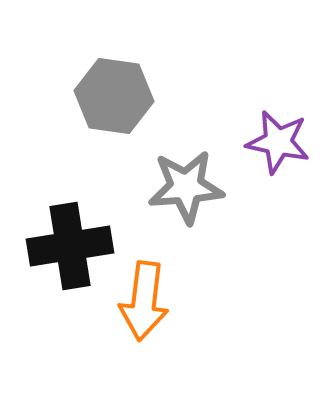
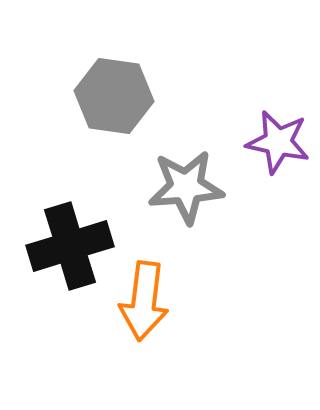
black cross: rotated 8 degrees counterclockwise
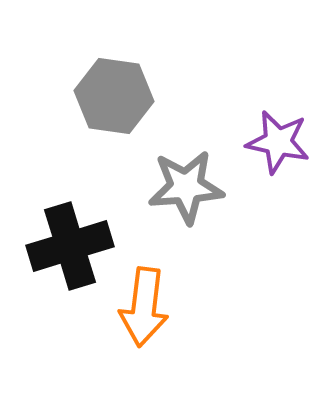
orange arrow: moved 6 px down
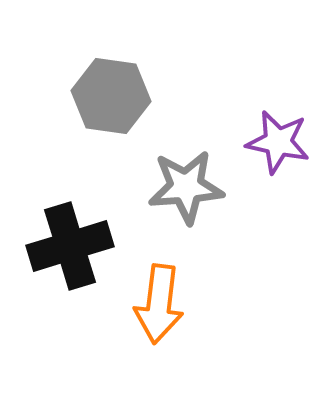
gray hexagon: moved 3 px left
orange arrow: moved 15 px right, 3 px up
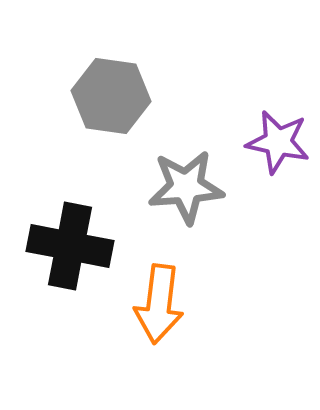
black cross: rotated 28 degrees clockwise
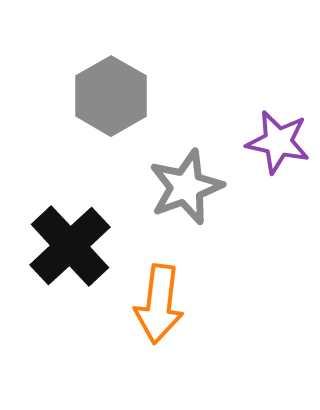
gray hexagon: rotated 22 degrees clockwise
gray star: rotated 16 degrees counterclockwise
black cross: rotated 36 degrees clockwise
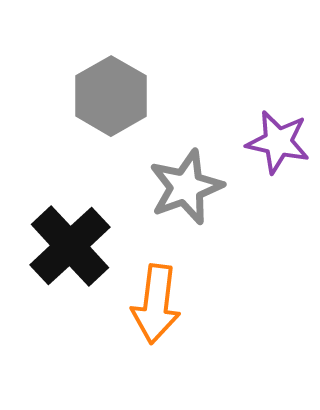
orange arrow: moved 3 px left
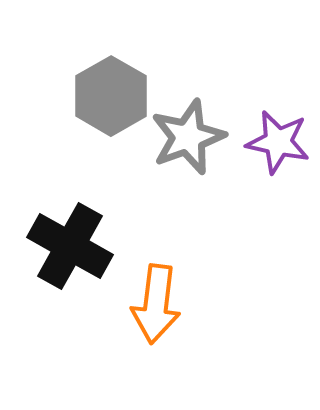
gray star: moved 2 px right, 50 px up
black cross: rotated 18 degrees counterclockwise
